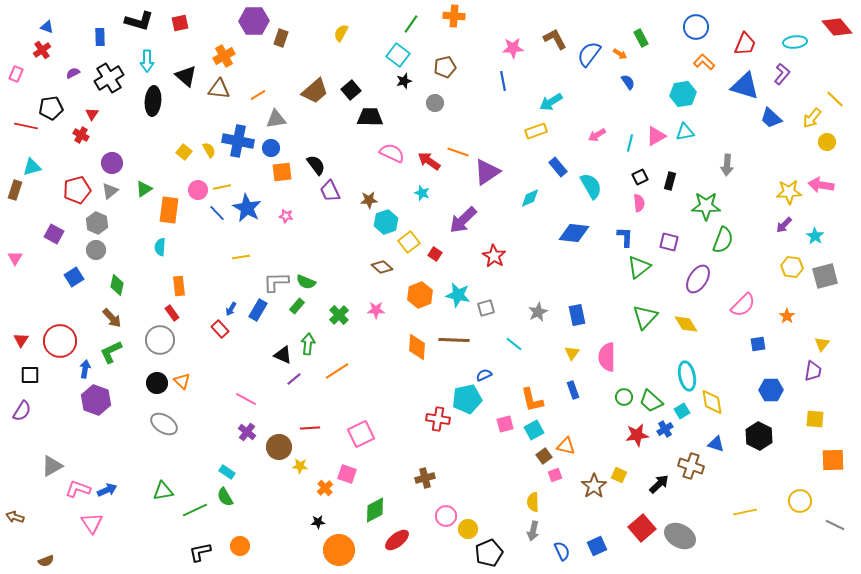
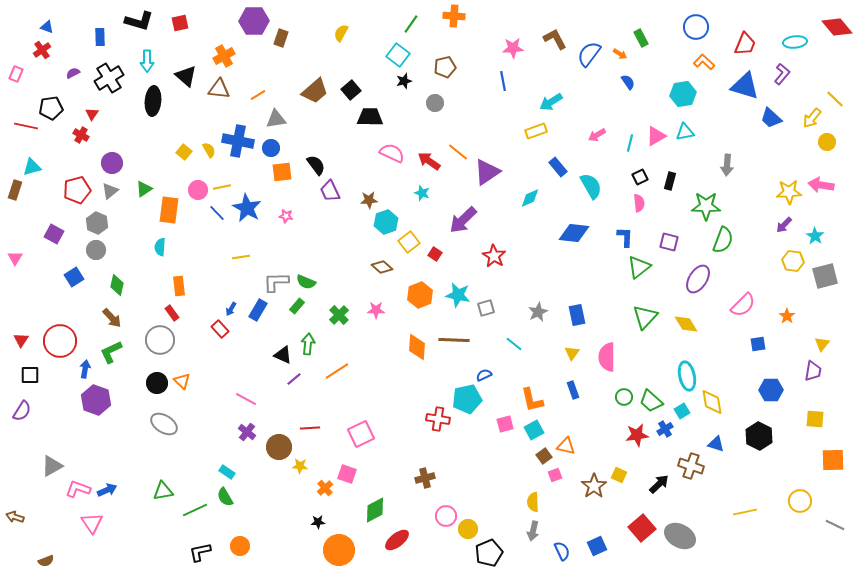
orange line at (458, 152): rotated 20 degrees clockwise
yellow hexagon at (792, 267): moved 1 px right, 6 px up
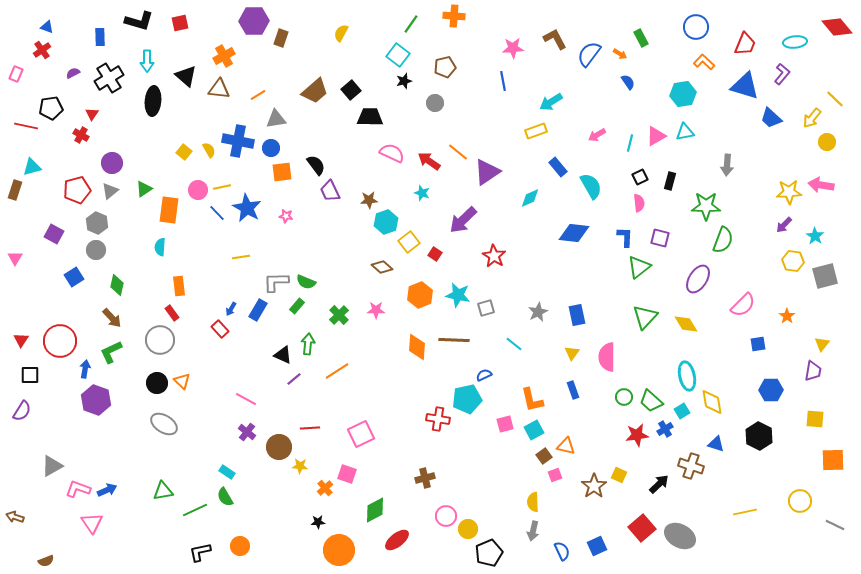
purple square at (669, 242): moved 9 px left, 4 px up
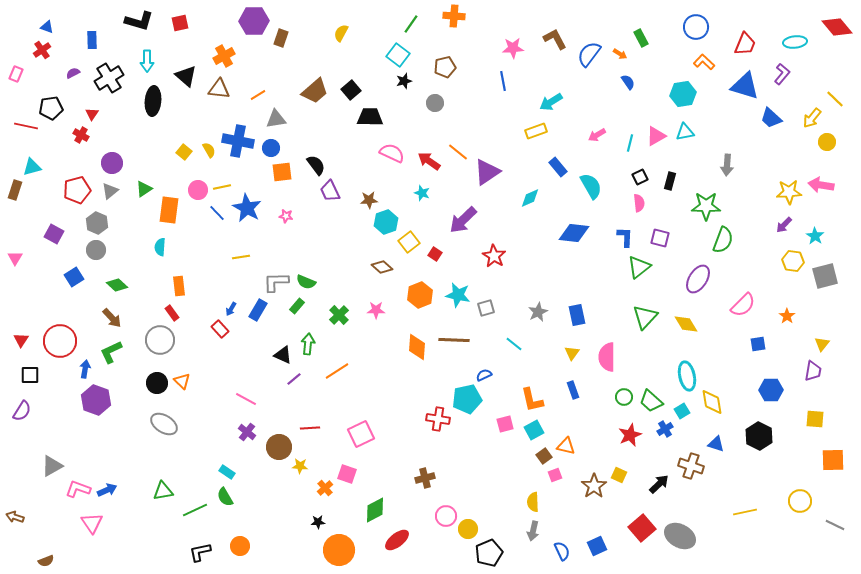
blue rectangle at (100, 37): moved 8 px left, 3 px down
green diamond at (117, 285): rotated 60 degrees counterclockwise
red star at (637, 435): moved 7 px left; rotated 15 degrees counterclockwise
